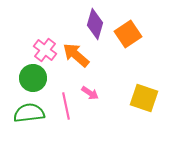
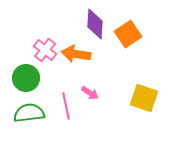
purple diamond: rotated 12 degrees counterclockwise
orange arrow: moved 1 px up; rotated 32 degrees counterclockwise
green circle: moved 7 px left
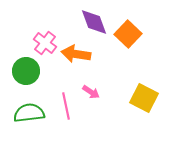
purple diamond: moved 1 px left, 2 px up; rotated 24 degrees counterclockwise
orange square: rotated 12 degrees counterclockwise
pink cross: moved 7 px up
green circle: moved 7 px up
pink arrow: moved 1 px right, 1 px up
yellow square: rotated 8 degrees clockwise
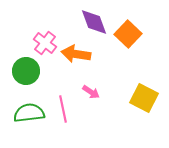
pink line: moved 3 px left, 3 px down
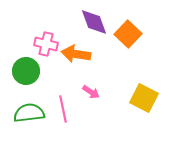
pink cross: moved 1 px right, 1 px down; rotated 25 degrees counterclockwise
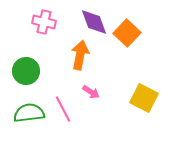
orange square: moved 1 px left, 1 px up
pink cross: moved 2 px left, 22 px up
orange arrow: moved 4 px right, 1 px down; rotated 92 degrees clockwise
pink line: rotated 16 degrees counterclockwise
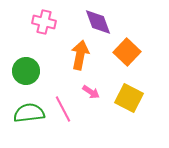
purple diamond: moved 4 px right
orange square: moved 19 px down
yellow square: moved 15 px left
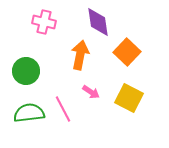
purple diamond: rotated 12 degrees clockwise
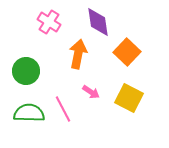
pink cross: moved 5 px right; rotated 20 degrees clockwise
orange arrow: moved 2 px left, 1 px up
green semicircle: rotated 8 degrees clockwise
